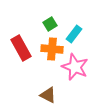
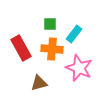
green square: rotated 32 degrees clockwise
pink star: moved 4 px right, 1 px down
brown triangle: moved 9 px left, 12 px up; rotated 42 degrees counterclockwise
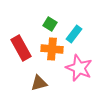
green square: rotated 32 degrees clockwise
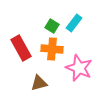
green square: moved 2 px right, 2 px down
cyan rectangle: moved 11 px up
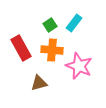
green square: moved 2 px left, 1 px up; rotated 24 degrees clockwise
orange cross: moved 1 px down
pink star: moved 2 px up
